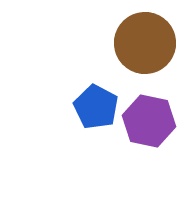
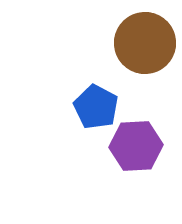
purple hexagon: moved 13 px left, 25 px down; rotated 15 degrees counterclockwise
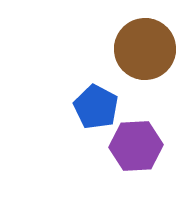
brown circle: moved 6 px down
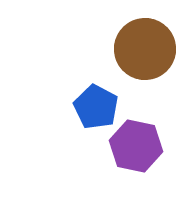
purple hexagon: rotated 15 degrees clockwise
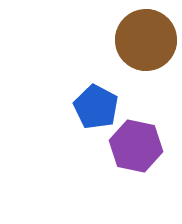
brown circle: moved 1 px right, 9 px up
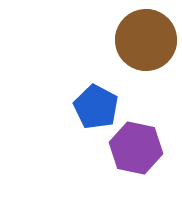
purple hexagon: moved 2 px down
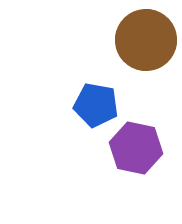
blue pentagon: moved 2 px up; rotated 18 degrees counterclockwise
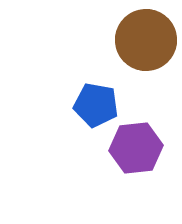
purple hexagon: rotated 18 degrees counterclockwise
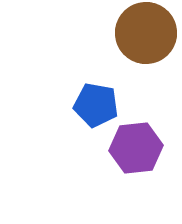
brown circle: moved 7 px up
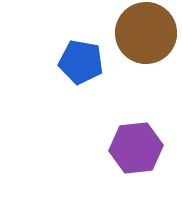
blue pentagon: moved 15 px left, 43 px up
